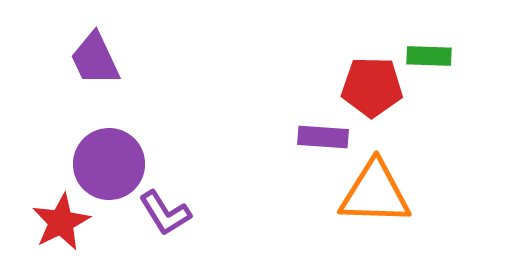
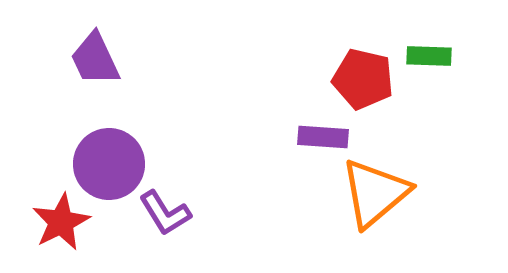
red pentagon: moved 9 px left, 8 px up; rotated 12 degrees clockwise
orange triangle: rotated 42 degrees counterclockwise
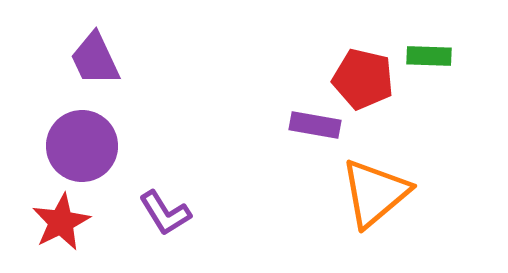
purple rectangle: moved 8 px left, 12 px up; rotated 6 degrees clockwise
purple circle: moved 27 px left, 18 px up
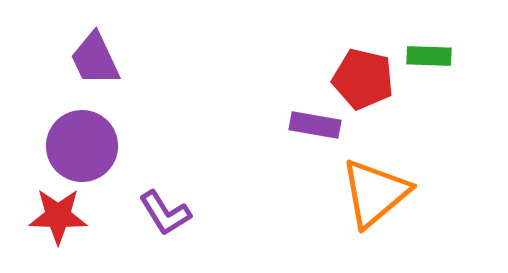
red star: moved 3 px left, 6 px up; rotated 28 degrees clockwise
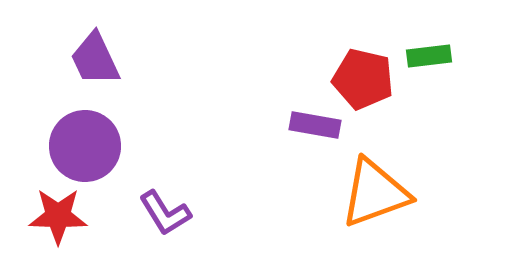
green rectangle: rotated 9 degrees counterclockwise
purple circle: moved 3 px right
orange triangle: rotated 20 degrees clockwise
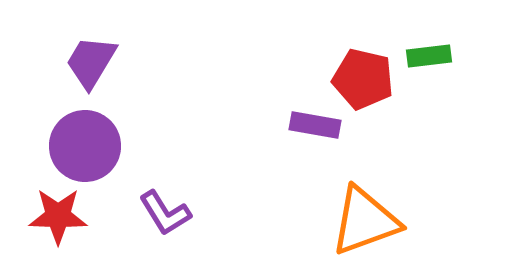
purple trapezoid: moved 4 px left, 3 px down; rotated 56 degrees clockwise
orange triangle: moved 10 px left, 28 px down
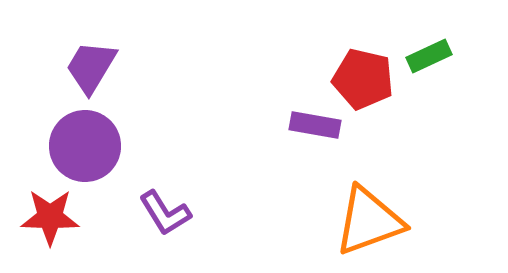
green rectangle: rotated 18 degrees counterclockwise
purple trapezoid: moved 5 px down
red star: moved 8 px left, 1 px down
orange triangle: moved 4 px right
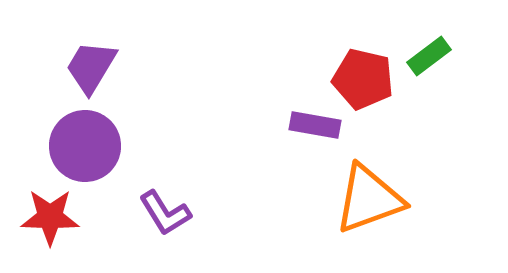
green rectangle: rotated 12 degrees counterclockwise
orange triangle: moved 22 px up
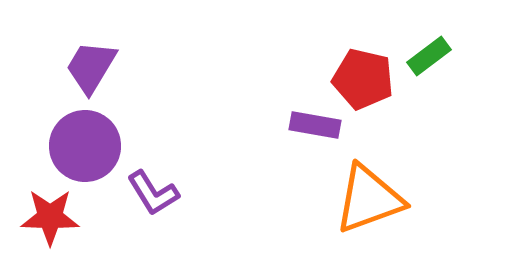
purple L-shape: moved 12 px left, 20 px up
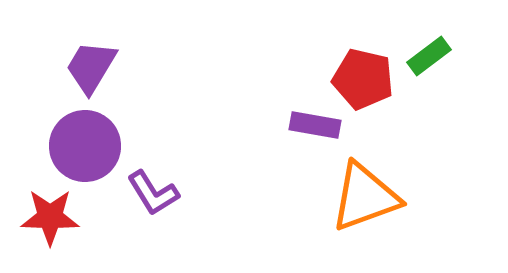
orange triangle: moved 4 px left, 2 px up
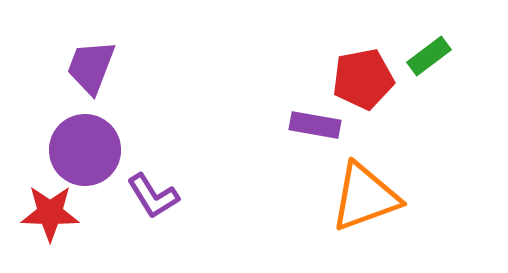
purple trapezoid: rotated 10 degrees counterclockwise
red pentagon: rotated 24 degrees counterclockwise
purple circle: moved 4 px down
purple L-shape: moved 3 px down
red star: moved 4 px up
